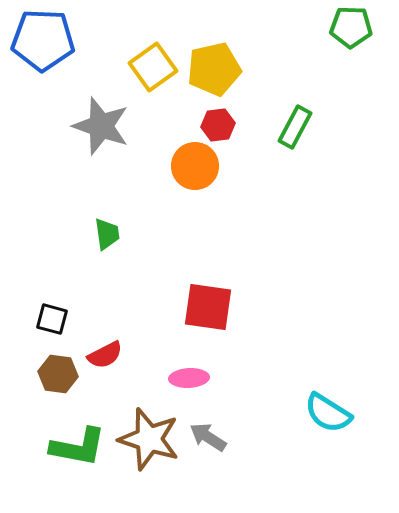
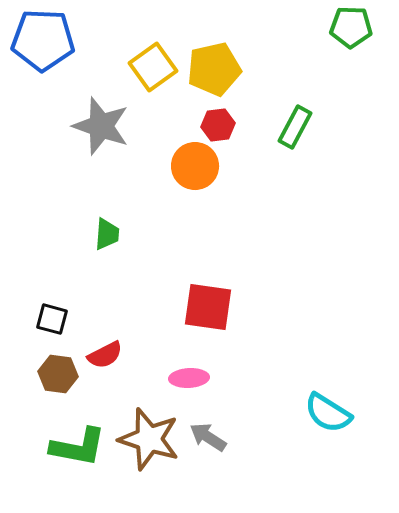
green trapezoid: rotated 12 degrees clockwise
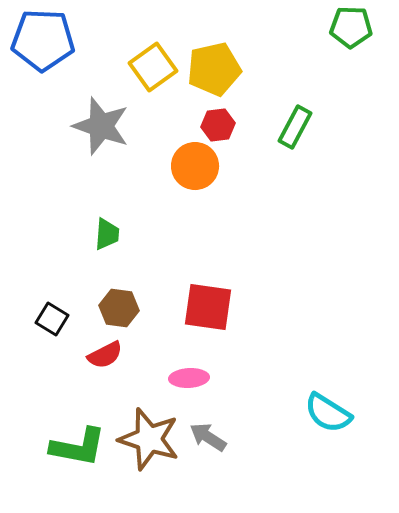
black square: rotated 16 degrees clockwise
brown hexagon: moved 61 px right, 66 px up
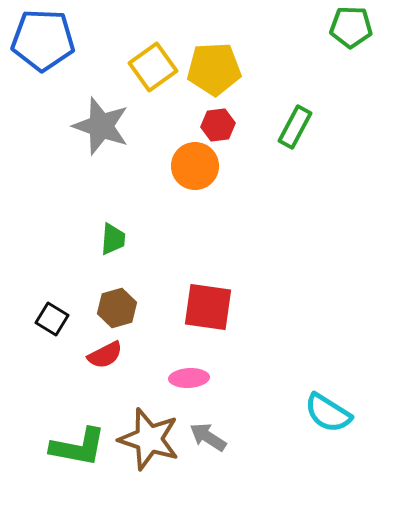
yellow pentagon: rotated 10 degrees clockwise
green trapezoid: moved 6 px right, 5 px down
brown hexagon: moved 2 px left; rotated 24 degrees counterclockwise
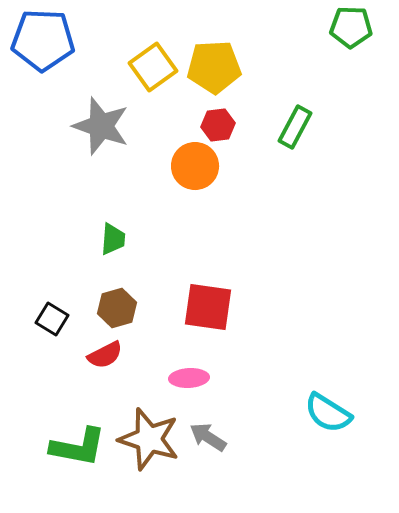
yellow pentagon: moved 2 px up
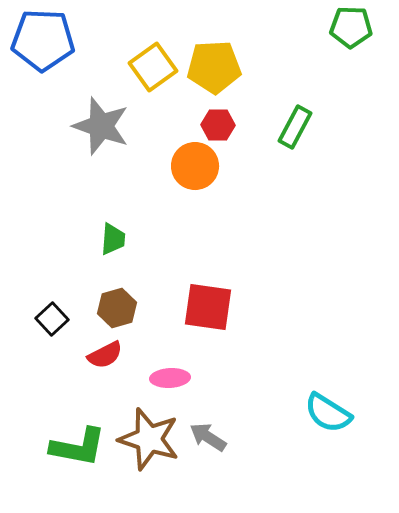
red hexagon: rotated 8 degrees clockwise
black square: rotated 16 degrees clockwise
pink ellipse: moved 19 px left
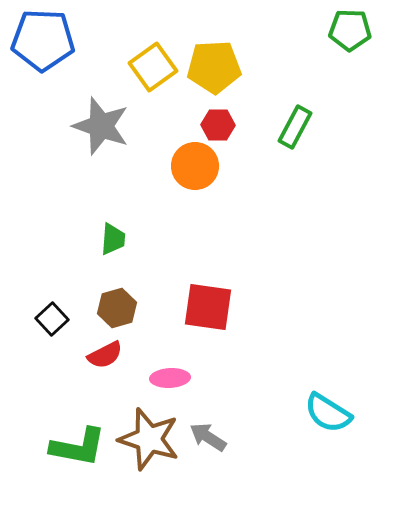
green pentagon: moved 1 px left, 3 px down
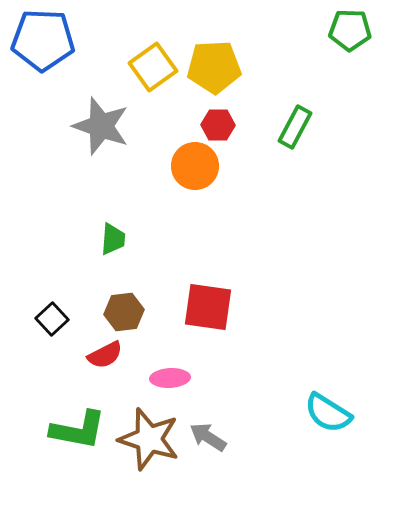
brown hexagon: moved 7 px right, 4 px down; rotated 9 degrees clockwise
green L-shape: moved 17 px up
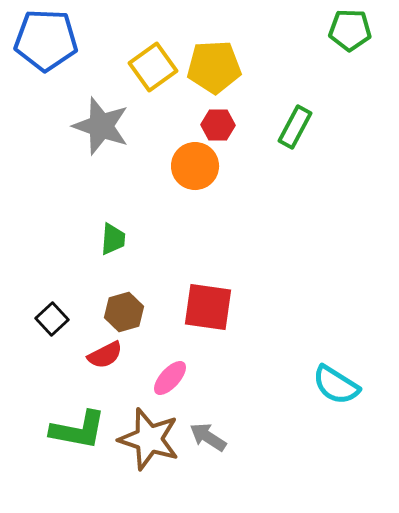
blue pentagon: moved 3 px right
brown hexagon: rotated 9 degrees counterclockwise
pink ellipse: rotated 45 degrees counterclockwise
cyan semicircle: moved 8 px right, 28 px up
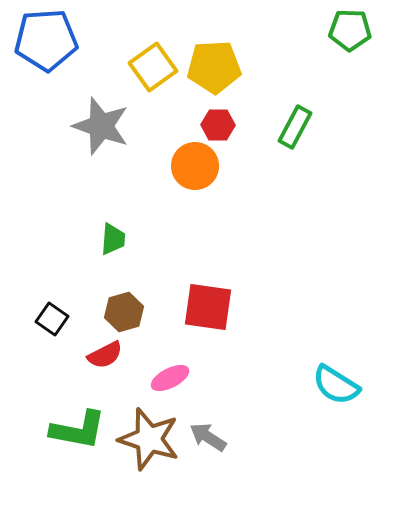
blue pentagon: rotated 6 degrees counterclockwise
black square: rotated 12 degrees counterclockwise
pink ellipse: rotated 21 degrees clockwise
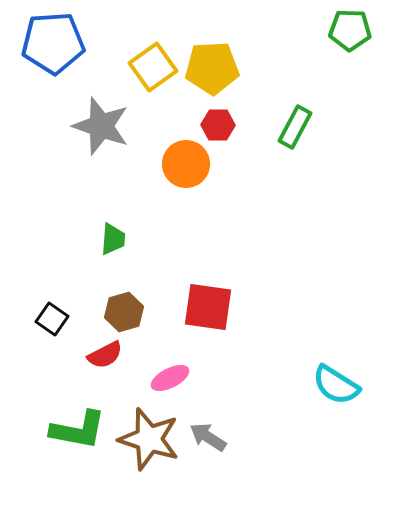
blue pentagon: moved 7 px right, 3 px down
yellow pentagon: moved 2 px left, 1 px down
orange circle: moved 9 px left, 2 px up
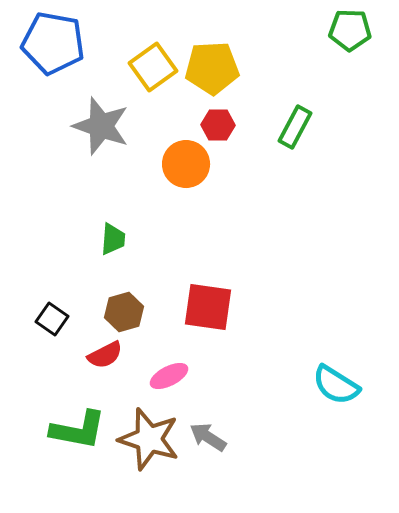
blue pentagon: rotated 14 degrees clockwise
pink ellipse: moved 1 px left, 2 px up
